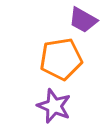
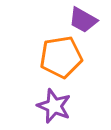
orange pentagon: moved 2 px up
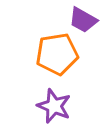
orange pentagon: moved 4 px left, 3 px up
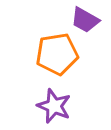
purple trapezoid: moved 2 px right
